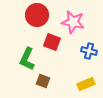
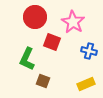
red circle: moved 2 px left, 2 px down
pink star: rotated 20 degrees clockwise
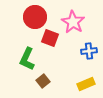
red square: moved 2 px left, 4 px up
blue cross: rotated 21 degrees counterclockwise
brown square: rotated 32 degrees clockwise
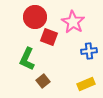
red square: moved 1 px left, 1 px up
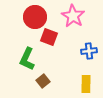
pink star: moved 6 px up
yellow rectangle: rotated 66 degrees counterclockwise
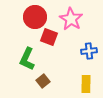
pink star: moved 2 px left, 3 px down
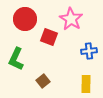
red circle: moved 10 px left, 2 px down
green L-shape: moved 11 px left
